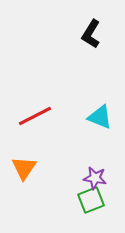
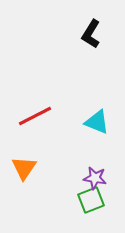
cyan triangle: moved 3 px left, 5 px down
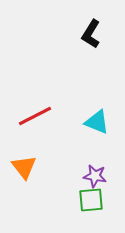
orange triangle: moved 1 px up; rotated 12 degrees counterclockwise
purple star: moved 2 px up
green square: rotated 16 degrees clockwise
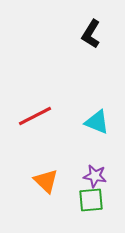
orange triangle: moved 22 px right, 14 px down; rotated 8 degrees counterclockwise
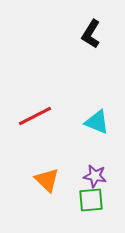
orange triangle: moved 1 px right, 1 px up
